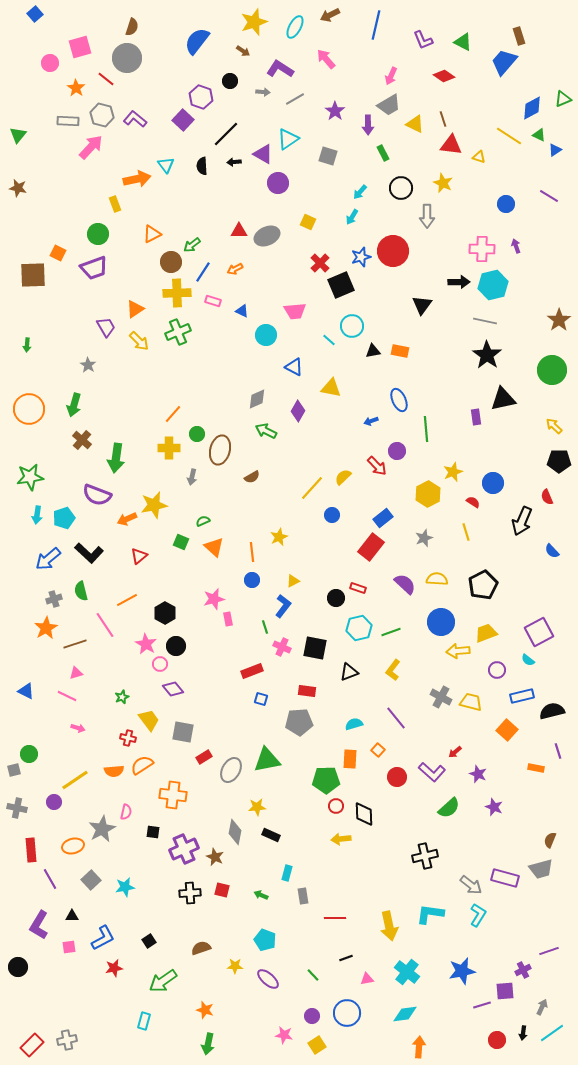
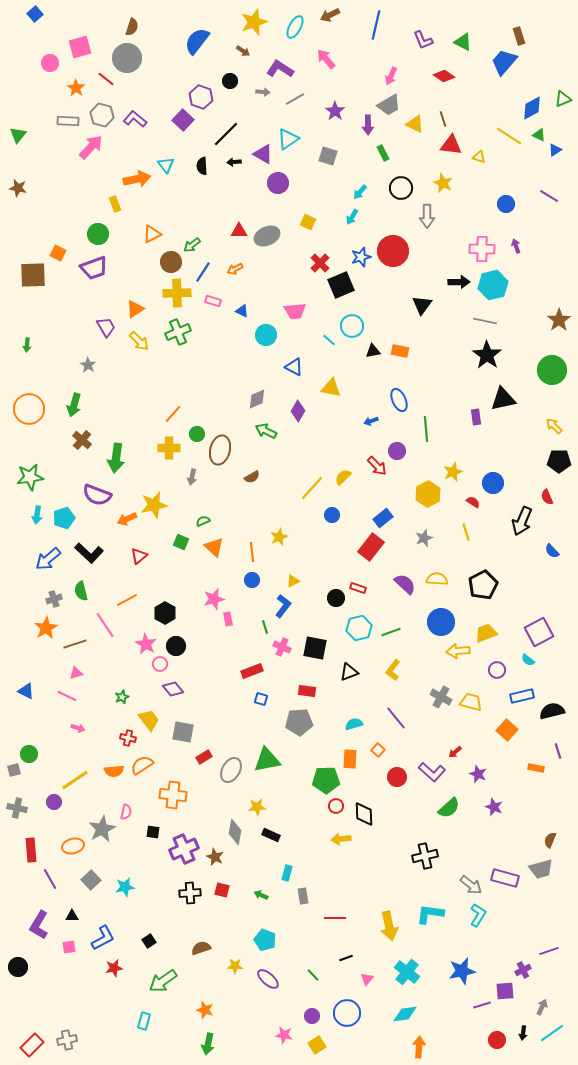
pink triangle at (367, 979): rotated 40 degrees counterclockwise
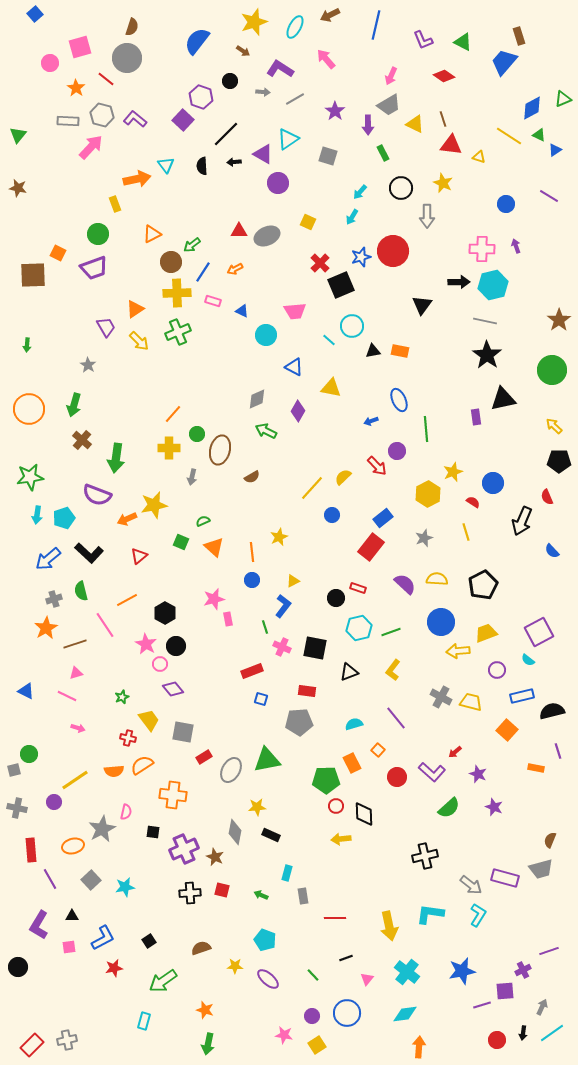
orange rectangle at (350, 759): moved 2 px right, 4 px down; rotated 30 degrees counterclockwise
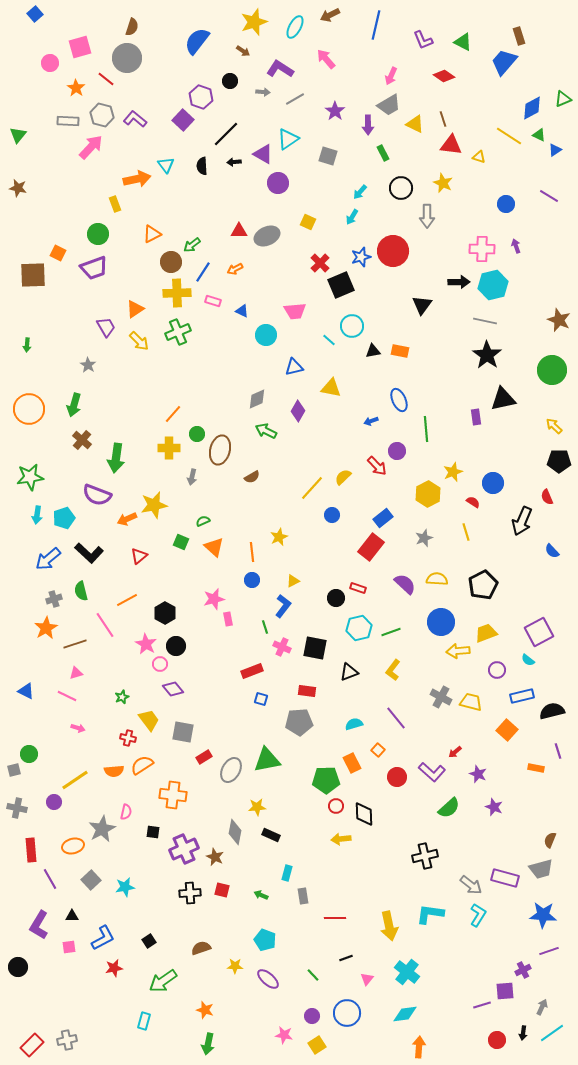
brown star at (559, 320): rotated 15 degrees counterclockwise
blue triangle at (294, 367): rotated 42 degrees counterclockwise
blue star at (462, 971): moved 81 px right, 56 px up; rotated 16 degrees clockwise
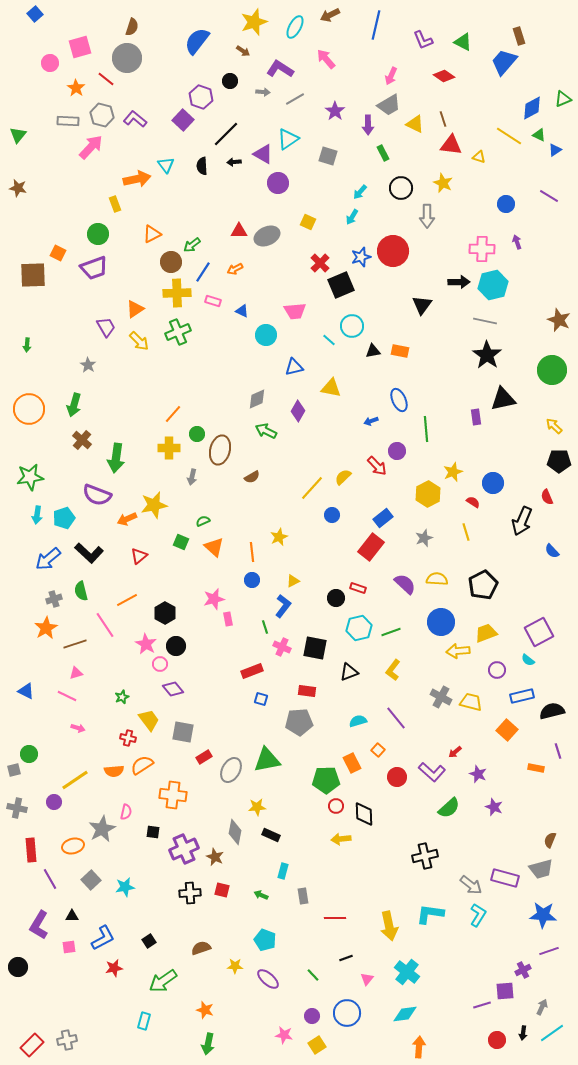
purple arrow at (516, 246): moved 1 px right, 4 px up
cyan semicircle at (354, 724): moved 4 px right, 3 px up
cyan rectangle at (287, 873): moved 4 px left, 2 px up
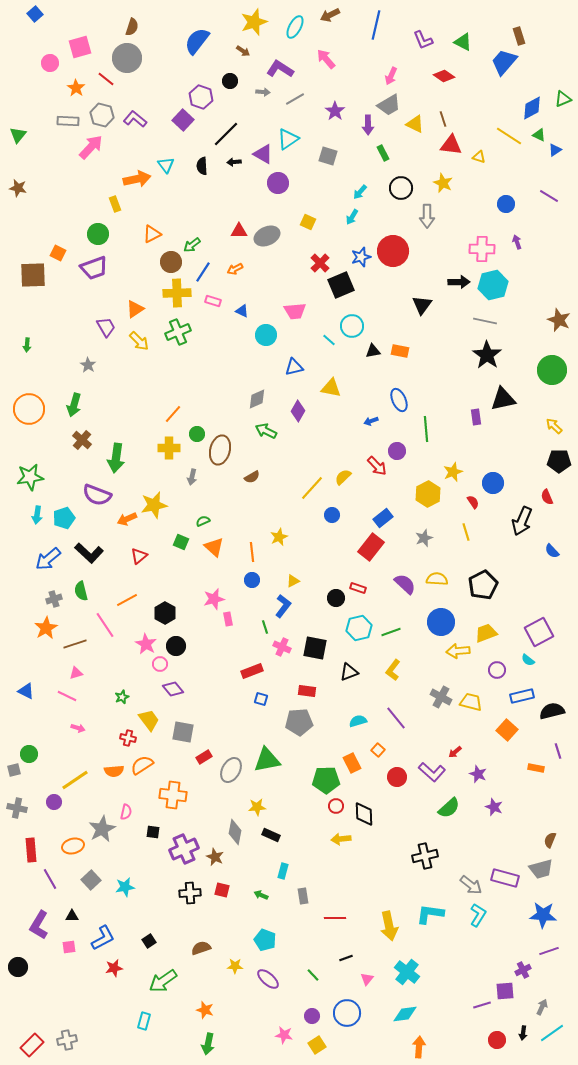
red semicircle at (473, 502): rotated 24 degrees clockwise
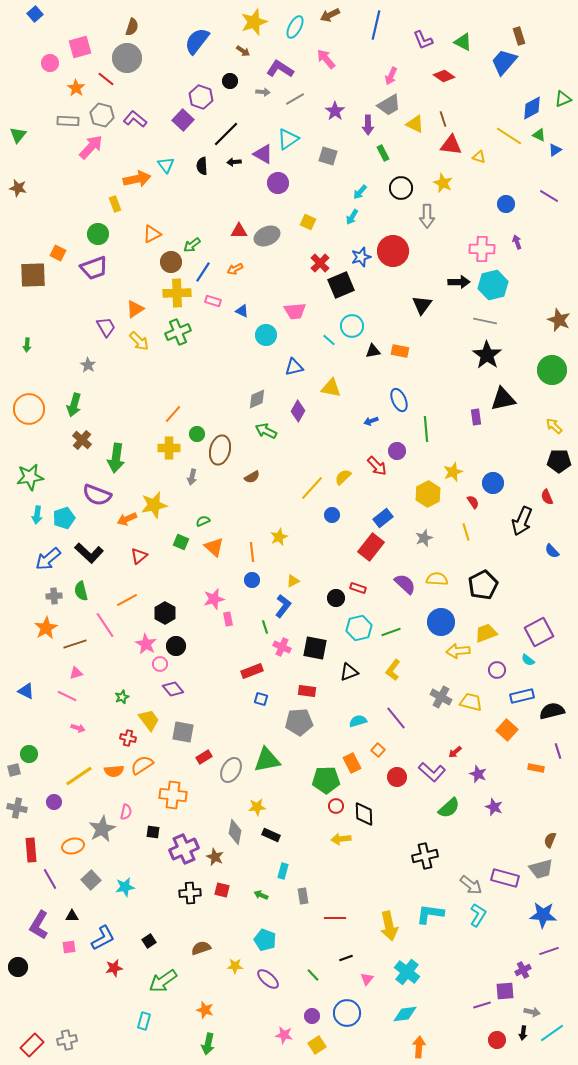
gray cross at (54, 599): moved 3 px up; rotated 14 degrees clockwise
yellow line at (75, 780): moved 4 px right, 4 px up
gray arrow at (542, 1007): moved 10 px left, 5 px down; rotated 77 degrees clockwise
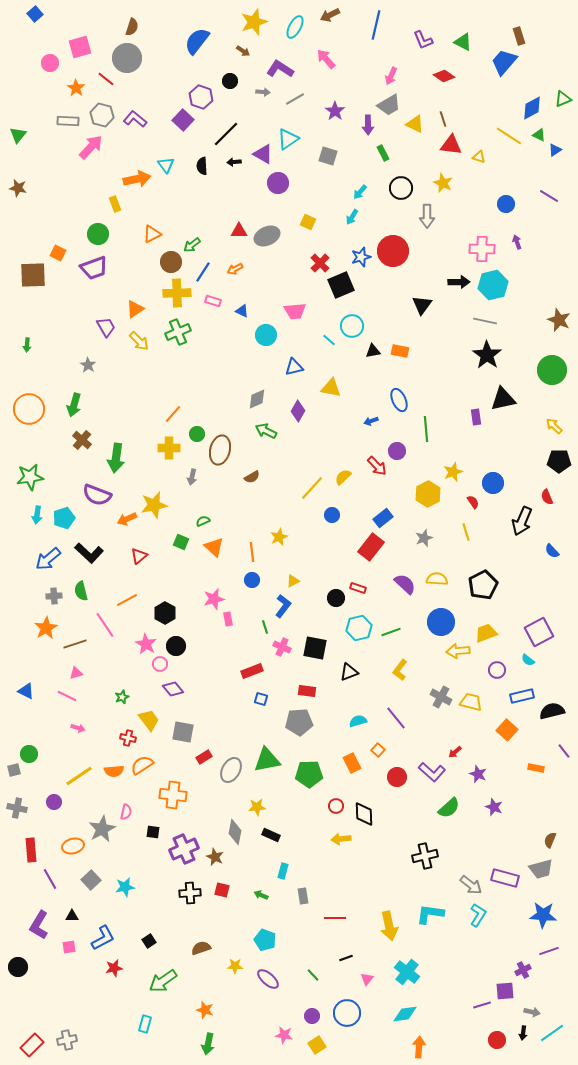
yellow L-shape at (393, 670): moved 7 px right
purple line at (558, 751): moved 6 px right; rotated 21 degrees counterclockwise
green pentagon at (326, 780): moved 17 px left, 6 px up
cyan rectangle at (144, 1021): moved 1 px right, 3 px down
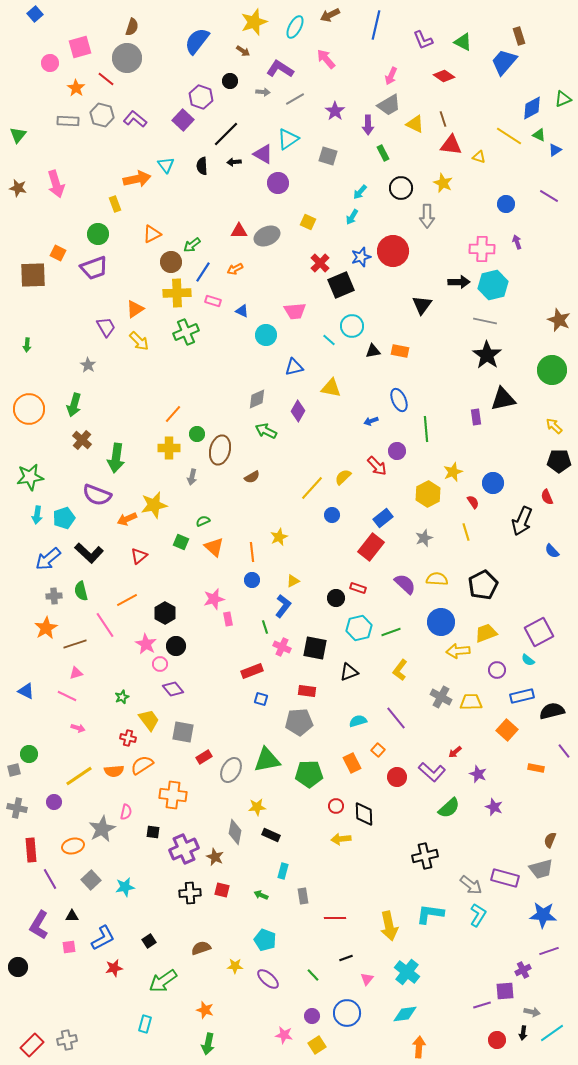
pink arrow at (91, 147): moved 35 px left, 37 px down; rotated 120 degrees clockwise
green cross at (178, 332): moved 8 px right
yellow trapezoid at (471, 702): rotated 15 degrees counterclockwise
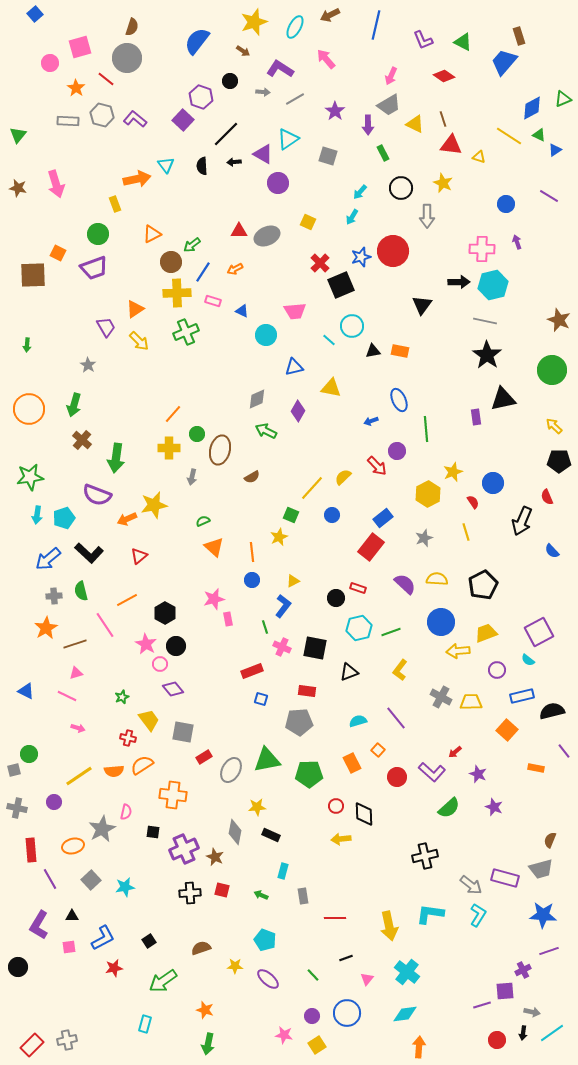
green square at (181, 542): moved 110 px right, 27 px up
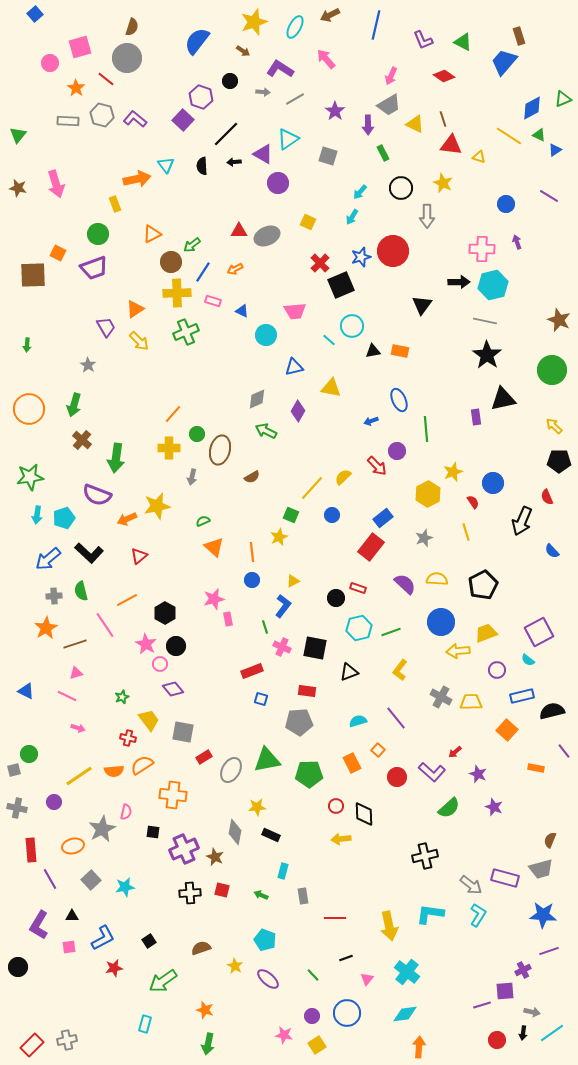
yellow star at (154, 505): moved 3 px right, 1 px down
yellow star at (235, 966): rotated 28 degrees clockwise
